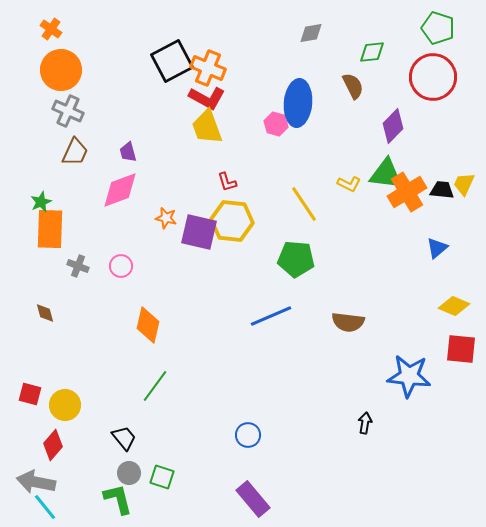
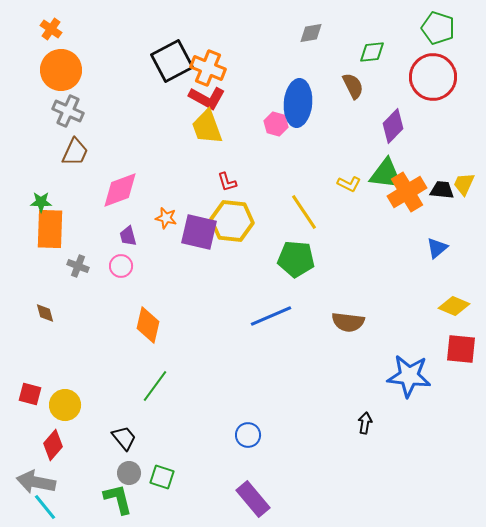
purple trapezoid at (128, 152): moved 84 px down
green star at (41, 202): rotated 25 degrees clockwise
yellow line at (304, 204): moved 8 px down
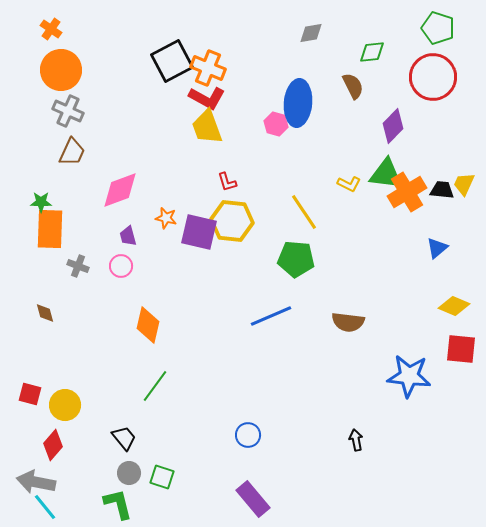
brown trapezoid at (75, 152): moved 3 px left
black arrow at (365, 423): moved 9 px left, 17 px down; rotated 20 degrees counterclockwise
green L-shape at (118, 499): moved 5 px down
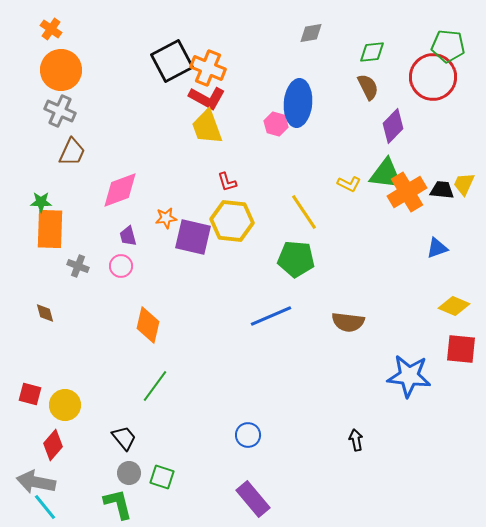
green pentagon at (438, 28): moved 10 px right, 18 px down; rotated 12 degrees counterclockwise
brown semicircle at (353, 86): moved 15 px right, 1 px down
gray cross at (68, 111): moved 8 px left
orange star at (166, 218): rotated 20 degrees counterclockwise
purple square at (199, 232): moved 6 px left, 5 px down
blue triangle at (437, 248): rotated 20 degrees clockwise
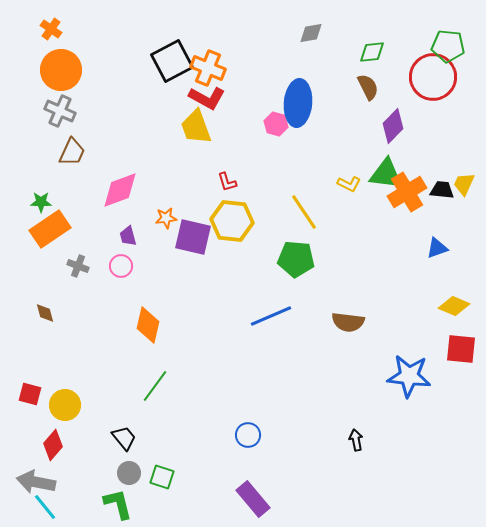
yellow trapezoid at (207, 127): moved 11 px left
orange rectangle at (50, 229): rotated 54 degrees clockwise
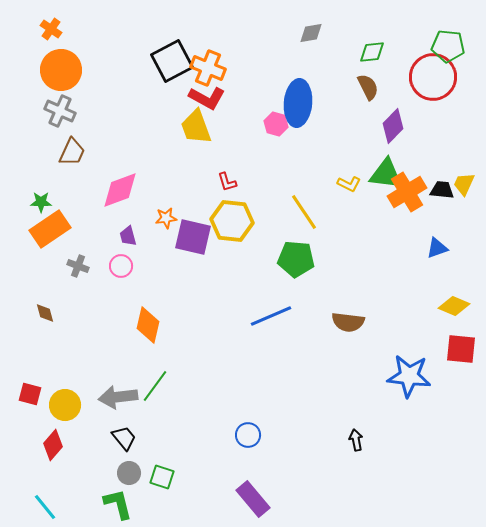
gray arrow at (36, 482): moved 82 px right, 85 px up; rotated 18 degrees counterclockwise
